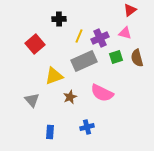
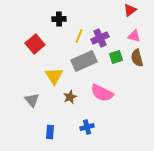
pink triangle: moved 9 px right, 3 px down
yellow triangle: rotated 42 degrees counterclockwise
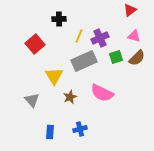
brown semicircle: rotated 120 degrees counterclockwise
blue cross: moved 7 px left, 2 px down
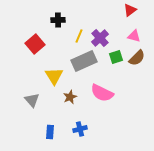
black cross: moved 1 px left, 1 px down
purple cross: rotated 18 degrees counterclockwise
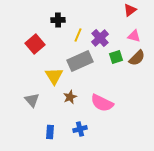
yellow line: moved 1 px left, 1 px up
gray rectangle: moved 4 px left
pink semicircle: moved 10 px down
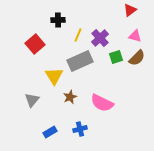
pink triangle: moved 1 px right
gray triangle: rotated 21 degrees clockwise
blue rectangle: rotated 56 degrees clockwise
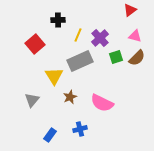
blue rectangle: moved 3 px down; rotated 24 degrees counterclockwise
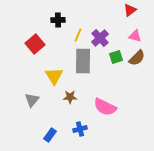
gray rectangle: moved 3 px right; rotated 65 degrees counterclockwise
brown star: rotated 24 degrees clockwise
pink semicircle: moved 3 px right, 4 px down
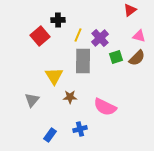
pink triangle: moved 4 px right
red square: moved 5 px right, 8 px up
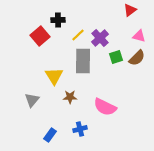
yellow line: rotated 24 degrees clockwise
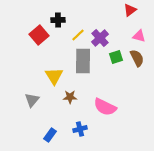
red square: moved 1 px left, 1 px up
brown semicircle: rotated 72 degrees counterclockwise
